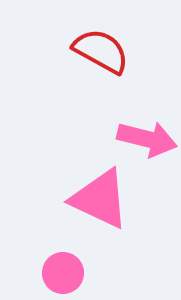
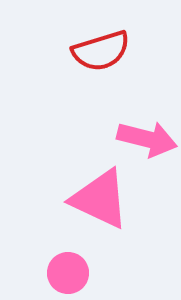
red semicircle: rotated 134 degrees clockwise
pink circle: moved 5 px right
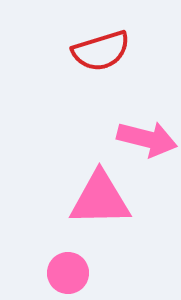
pink triangle: rotated 26 degrees counterclockwise
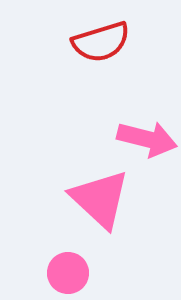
red semicircle: moved 9 px up
pink triangle: rotated 44 degrees clockwise
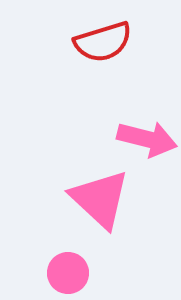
red semicircle: moved 2 px right
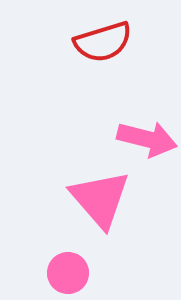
pink triangle: rotated 6 degrees clockwise
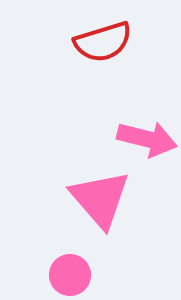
pink circle: moved 2 px right, 2 px down
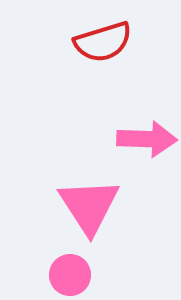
pink arrow: rotated 12 degrees counterclockwise
pink triangle: moved 11 px left, 7 px down; rotated 8 degrees clockwise
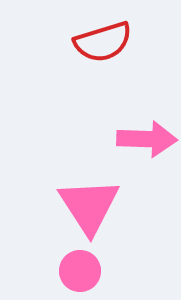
pink circle: moved 10 px right, 4 px up
